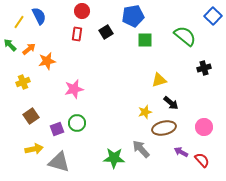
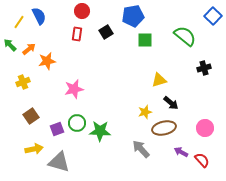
pink circle: moved 1 px right, 1 px down
green star: moved 14 px left, 27 px up
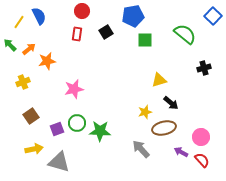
green semicircle: moved 2 px up
pink circle: moved 4 px left, 9 px down
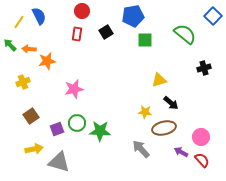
orange arrow: rotated 136 degrees counterclockwise
yellow star: rotated 24 degrees clockwise
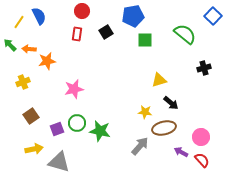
green star: rotated 10 degrees clockwise
gray arrow: moved 1 px left, 3 px up; rotated 84 degrees clockwise
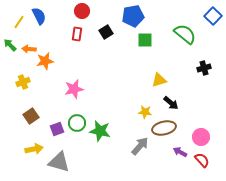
orange star: moved 2 px left
purple arrow: moved 1 px left
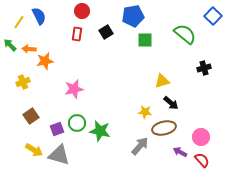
yellow triangle: moved 3 px right, 1 px down
yellow arrow: moved 1 px down; rotated 42 degrees clockwise
gray triangle: moved 7 px up
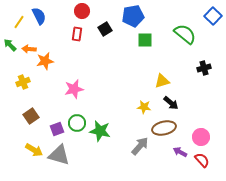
black square: moved 1 px left, 3 px up
yellow star: moved 1 px left, 5 px up
